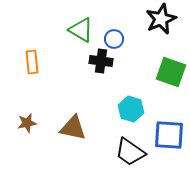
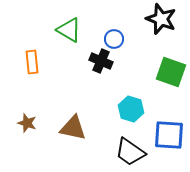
black star: rotated 28 degrees counterclockwise
green triangle: moved 12 px left
black cross: rotated 15 degrees clockwise
brown star: rotated 30 degrees clockwise
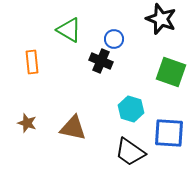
blue square: moved 2 px up
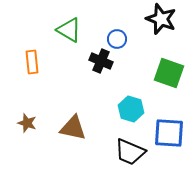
blue circle: moved 3 px right
green square: moved 2 px left, 1 px down
black trapezoid: rotated 12 degrees counterclockwise
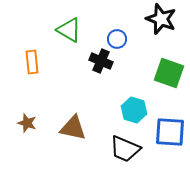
cyan hexagon: moved 3 px right, 1 px down
blue square: moved 1 px right, 1 px up
black trapezoid: moved 5 px left, 3 px up
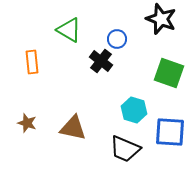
black cross: rotated 15 degrees clockwise
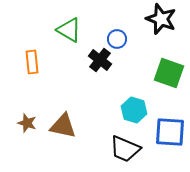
black cross: moved 1 px left, 1 px up
brown triangle: moved 10 px left, 2 px up
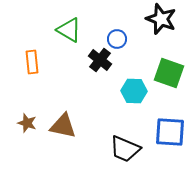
cyan hexagon: moved 19 px up; rotated 15 degrees counterclockwise
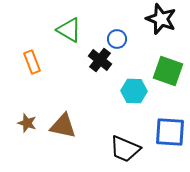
orange rectangle: rotated 15 degrees counterclockwise
green square: moved 1 px left, 2 px up
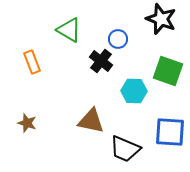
blue circle: moved 1 px right
black cross: moved 1 px right, 1 px down
brown triangle: moved 28 px right, 5 px up
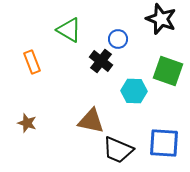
blue square: moved 6 px left, 11 px down
black trapezoid: moved 7 px left, 1 px down
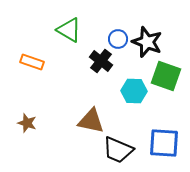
black star: moved 14 px left, 23 px down
orange rectangle: rotated 50 degrees counterclockwise
green square: moved 2 px left, 5 px down
